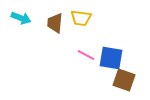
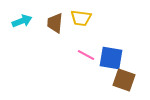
cyan arrow: moved 1 px right, 3 px down; rotated 42 degrees counterclockwise
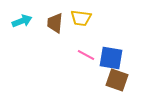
brown square: moved 7 px left
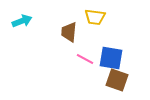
yellow trapezoid: moved 14 px right, 1 px up
brown trapezoid: moved 14 px right, 9 px down
pink line: moved 1 px left, 4 px down
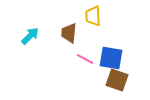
yellow trapezoid: moved 2 px left, 1 px up; rotated 80 degrees clockwise
cyan arrow: moved 8 px right, 15 px down; rotated 24 degrees counterclockwise
brown trapezoid: moved 1 px down
